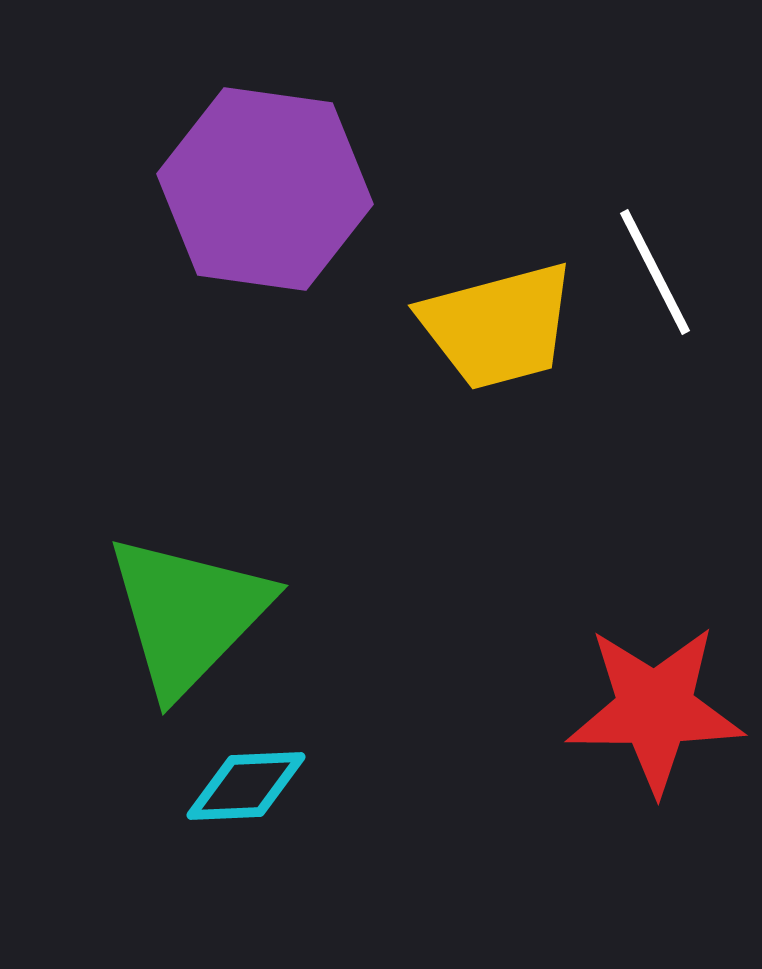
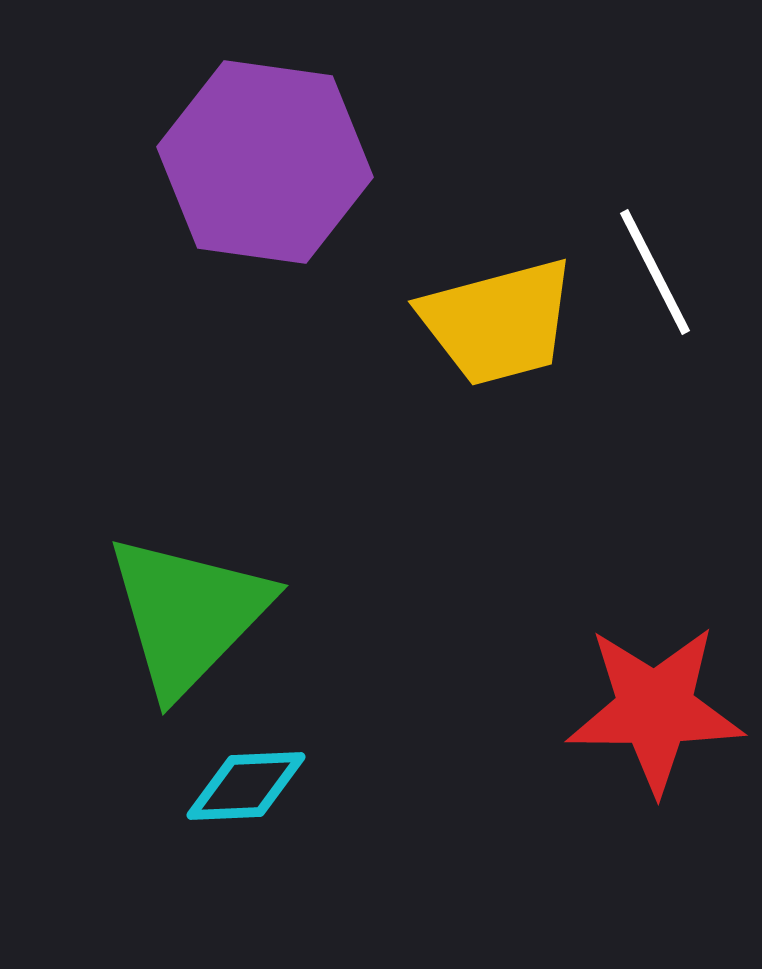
purple hexagon: moved 27 px up
yellow trapezoid: moved 4 px up
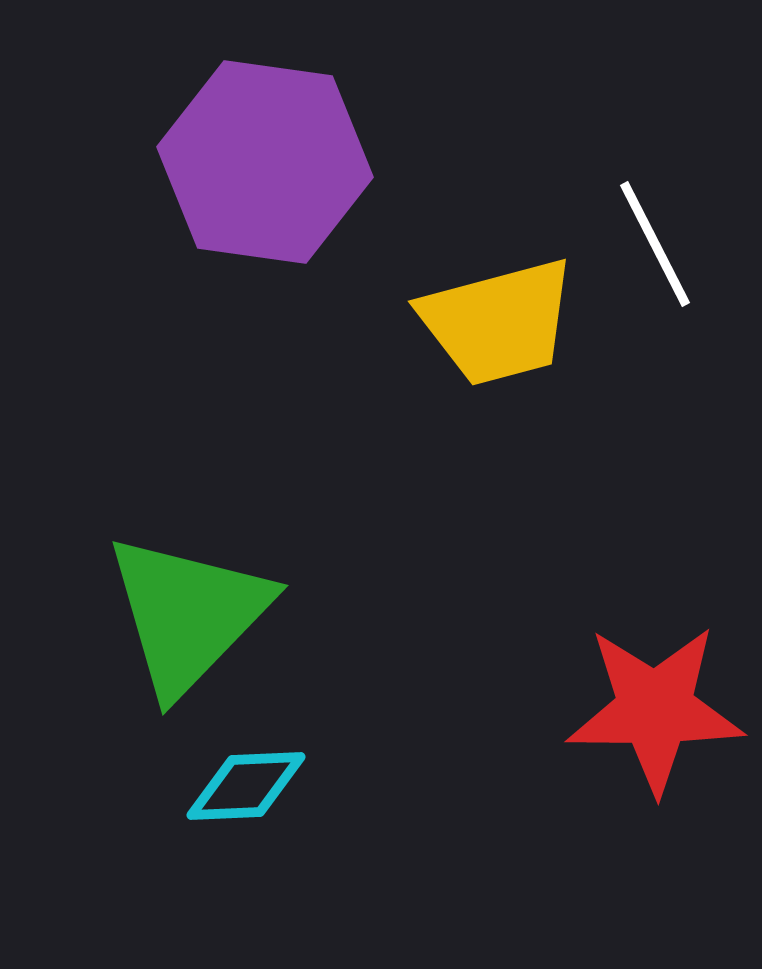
white line: moved 28 px up
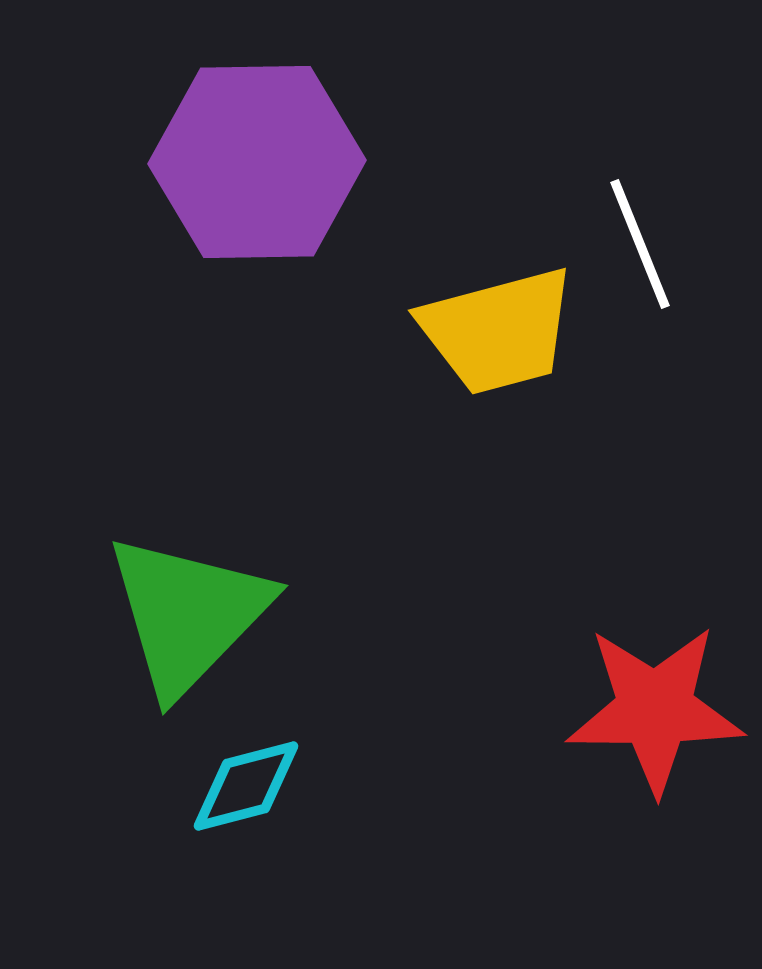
purple hexagon: moved 8 px left; rotated 9 degrees counterclockwise
white line: moved 15 px left; rotated 5 degrees clockwise
yellow trapezoid: moved 9 px down
cyan diamond: rotated 12 degrees counterclockwise
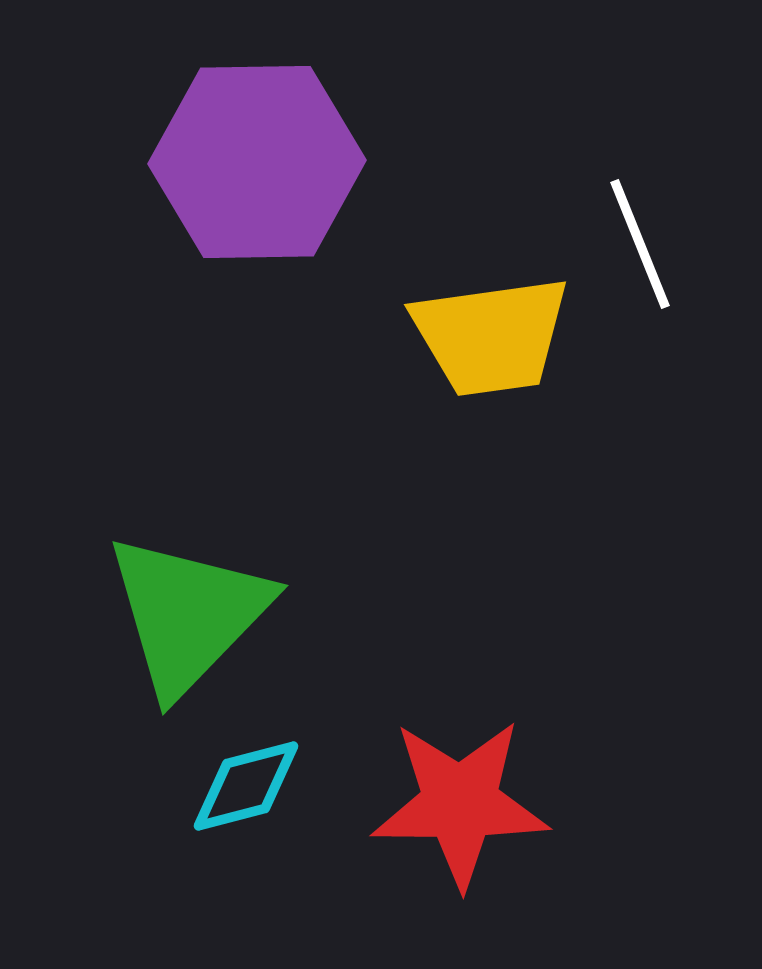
yellow trapezoid: moved 7 px left, 5 px down; rotated 7 degrees clockwise
red star: moved 195 px left, 94 px down
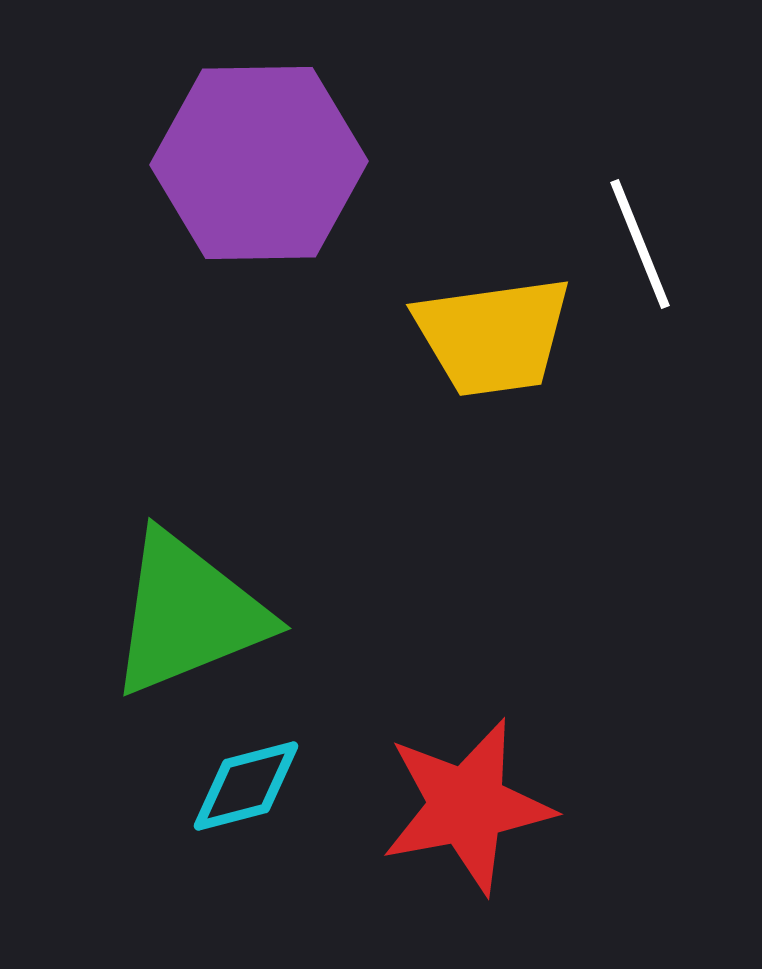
purple hexagon: moved 2 px right, 1 px down
yellow trapezoid: moved 2 px right
green triangle: rotated 24 degrees clockwise
red star: moved 7 px right, 3 px down; rotated 11 degrees counterclockwise
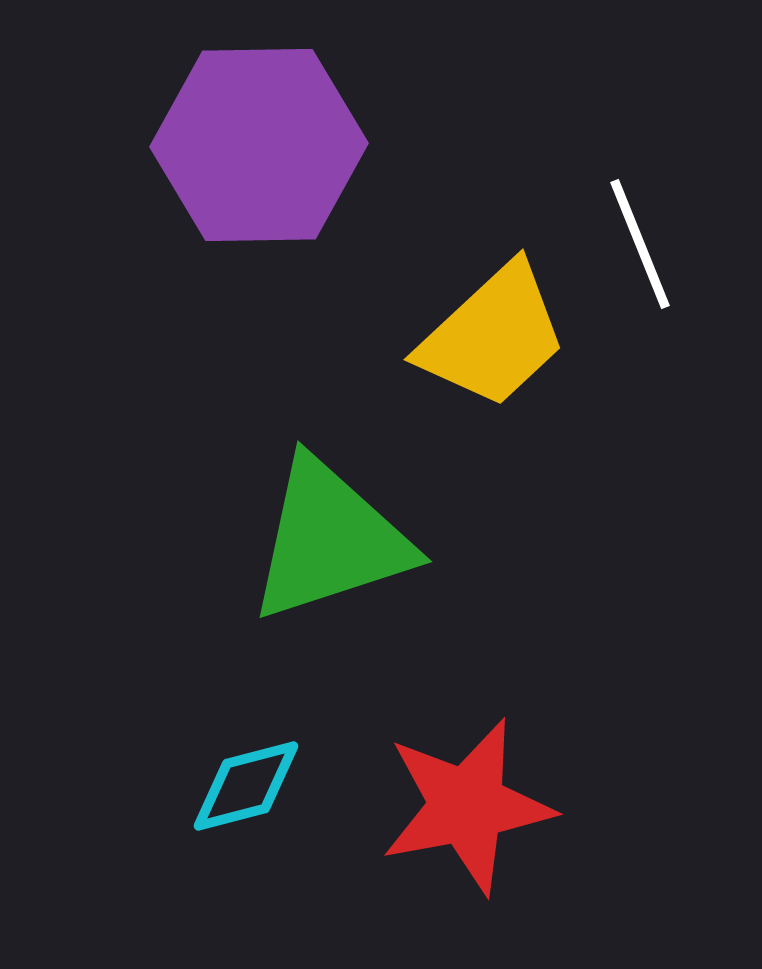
purple hexagon: moved 18 px up
yellow trapezoid: rotated 35 degrees counterclockwise
green triangle: moved 142 px right, 74 px up; rotated 4 degrees clockwise
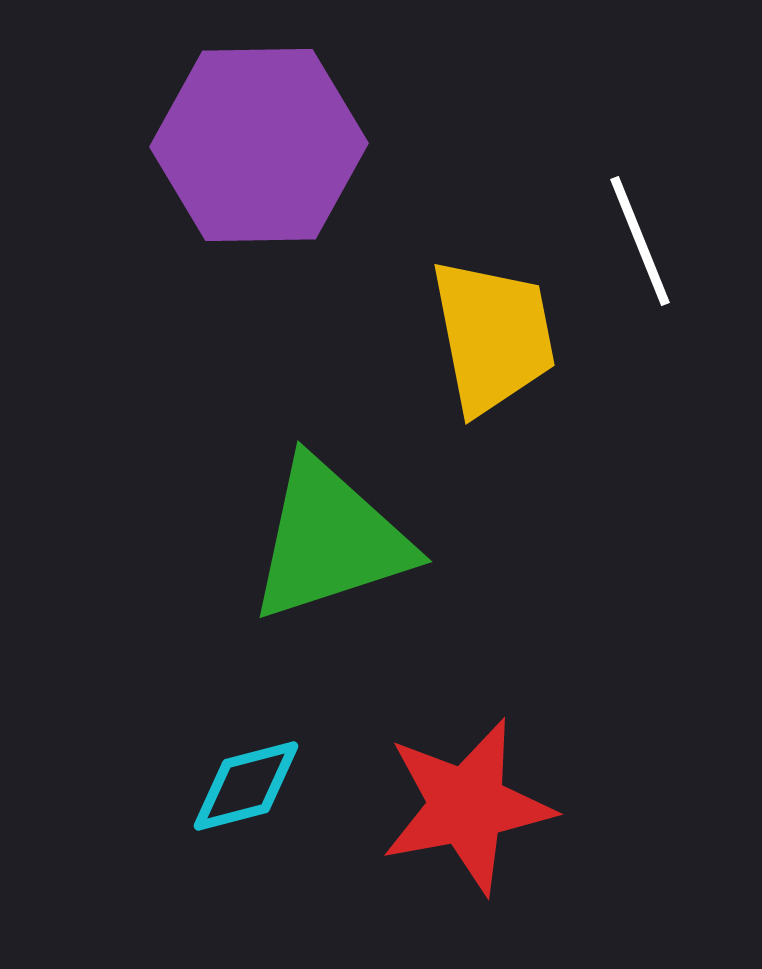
white line: moved 3 px up
yellow trapezoid: rotated 58 degrees counterclockwise
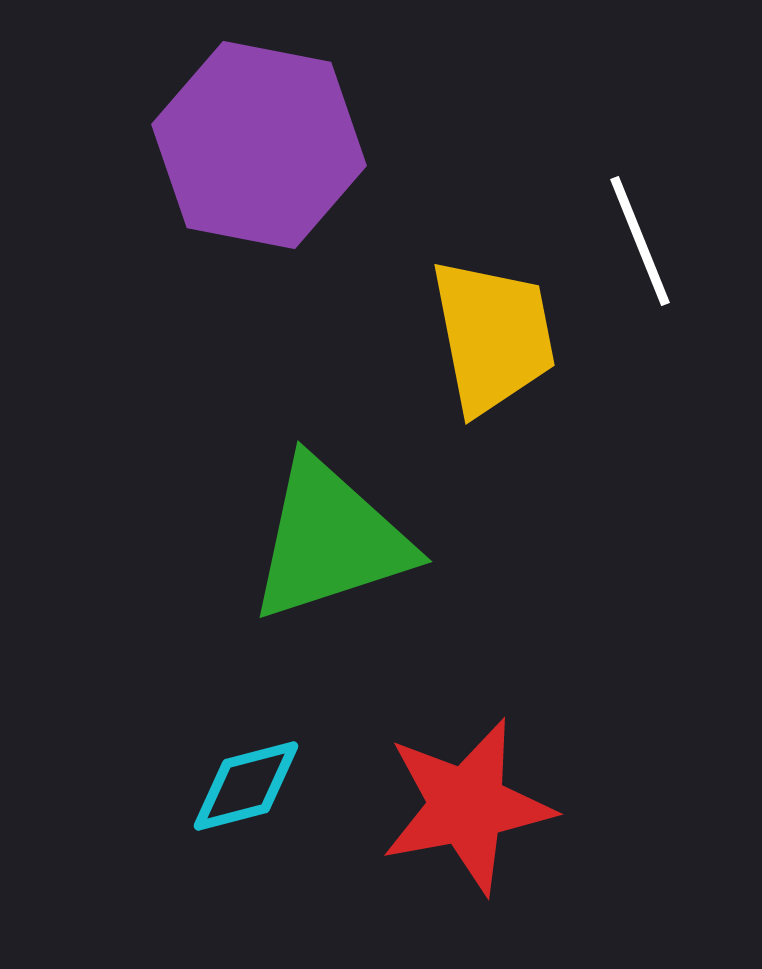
purple hexagon: rotated 12 degrees clockwise
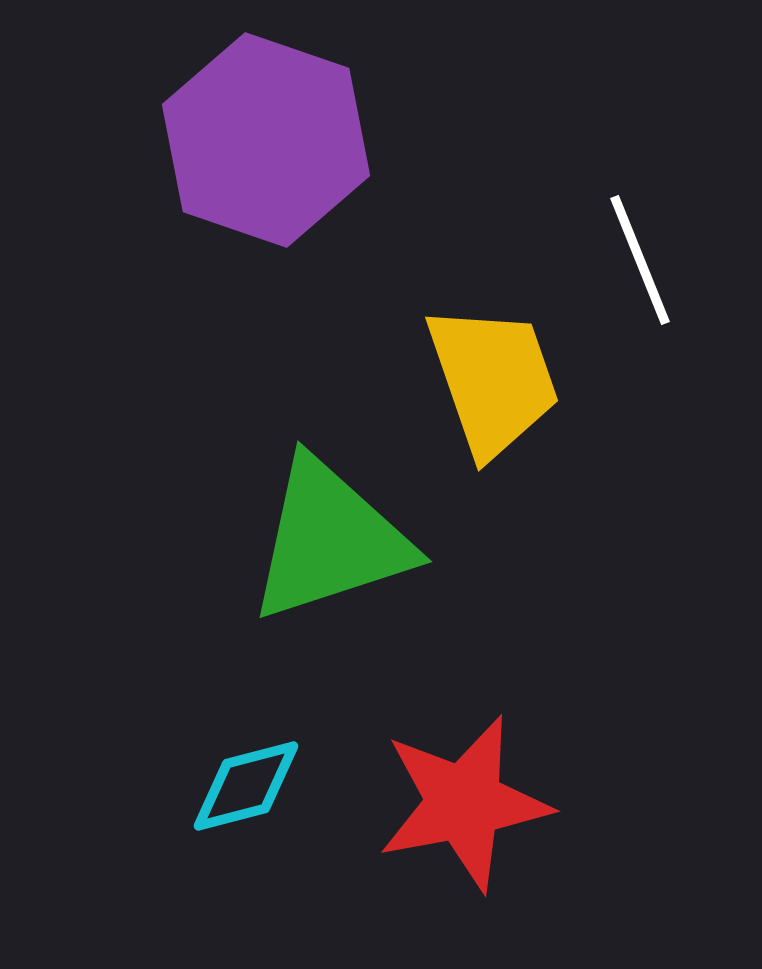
purple hexagon: moved 7 px right, 5 px up; rotated 8 degrees clockwise
white line: moved 19 px down
yellow trapezoid: moved 44 px down; rotated 8 degrees counterclockwise
red star: moved 3 px left, 3 px up
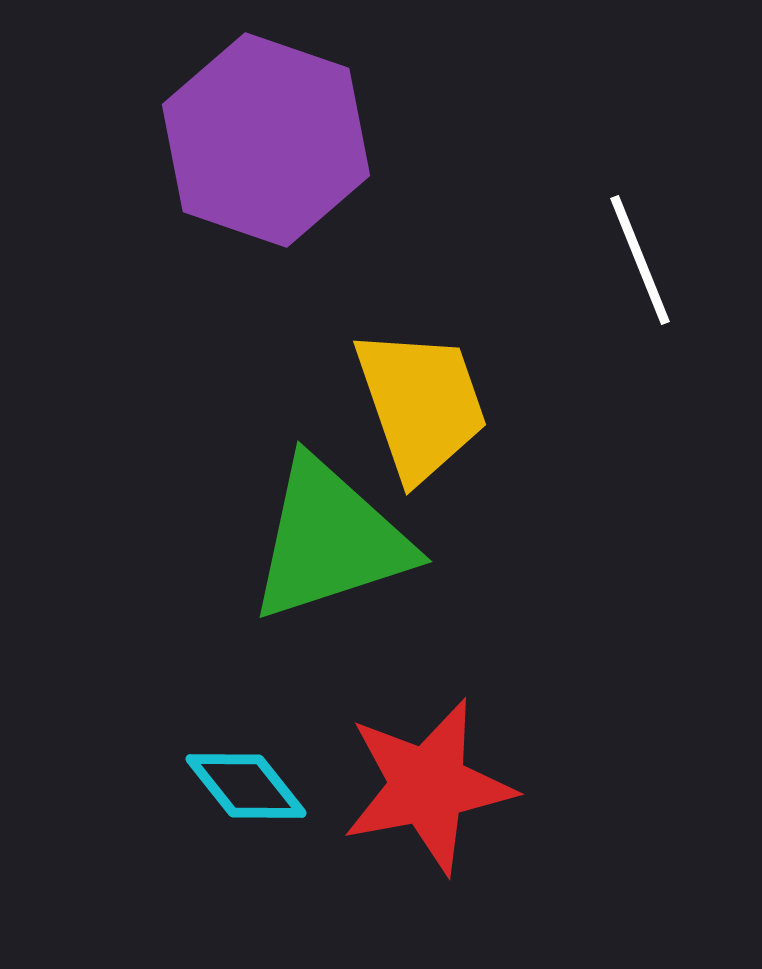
yellow trapezoid: moved 72 px left, 24 px down
cyan diamond: rotated 66 degrees clockwise
red star: moved 36 px left, 17 px up
